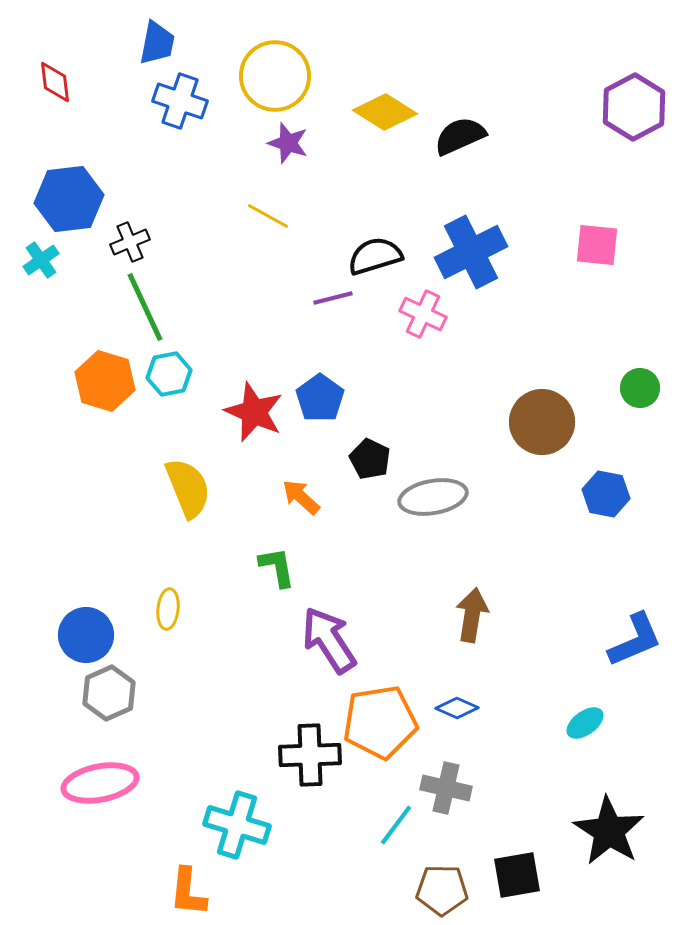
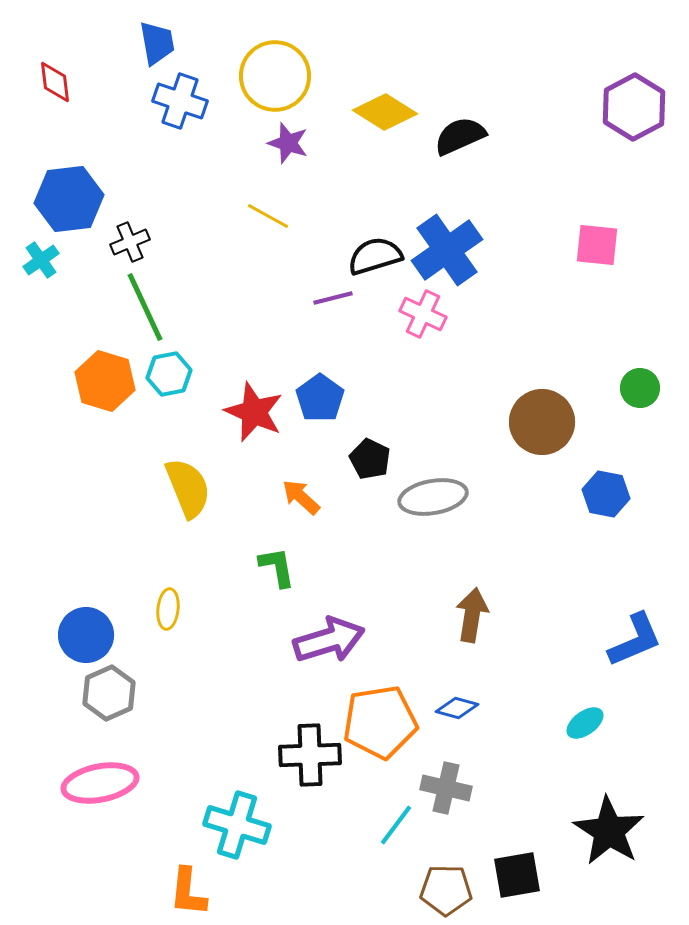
blue trapezoid at (157, 43): rotated 21 degrees counterclockwise
blue cross at (471, 252): moved 24 px left, 2 px up; rotated 8 degrees counterclockwise
purple arrow at (329, 640): rotated 106 degrees clockwise
blue diamond at (457, 708): rotated 9 degrees counterclockwise
brown pentagon at (442, 890): moved 4 px right
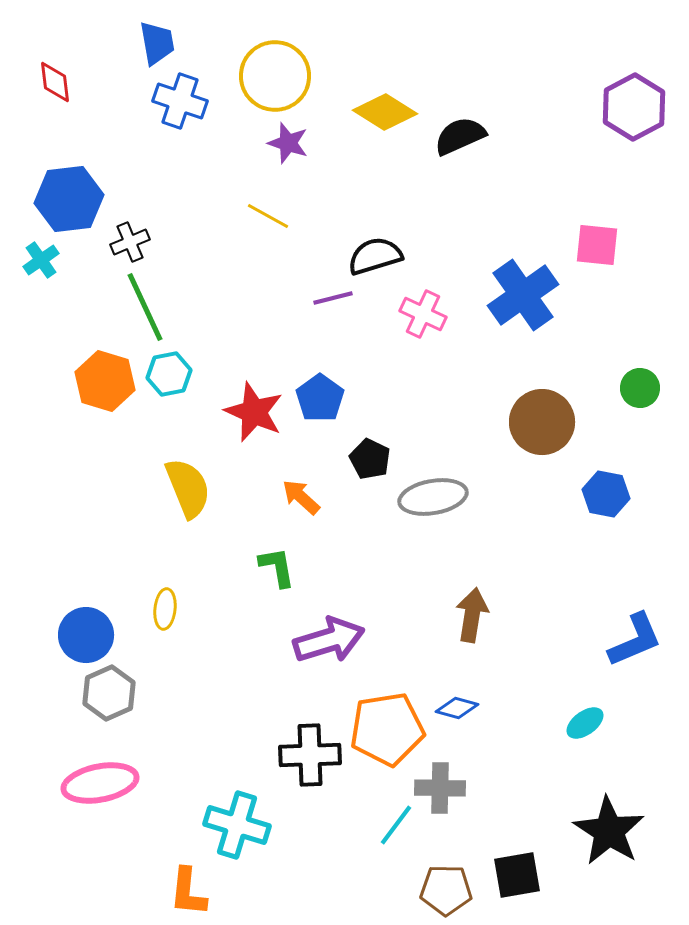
blue cross at (447, 250): moved 76 px right, 45 px down
yellow ellipse at (168, 609): moved 3 px left
orange pentagon at (380, 722): moved 7 px right, 7 px down
gray cross at (446, 788): moved 6 px left; rotated 12 degrees counterclockwise
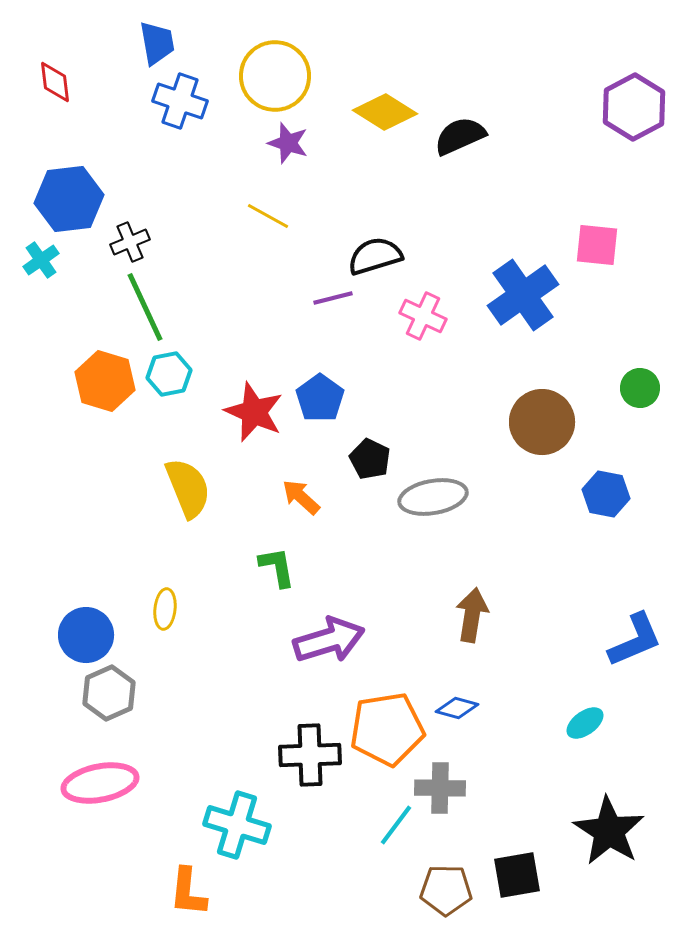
pink cross at (423, 314): moved 2 px down
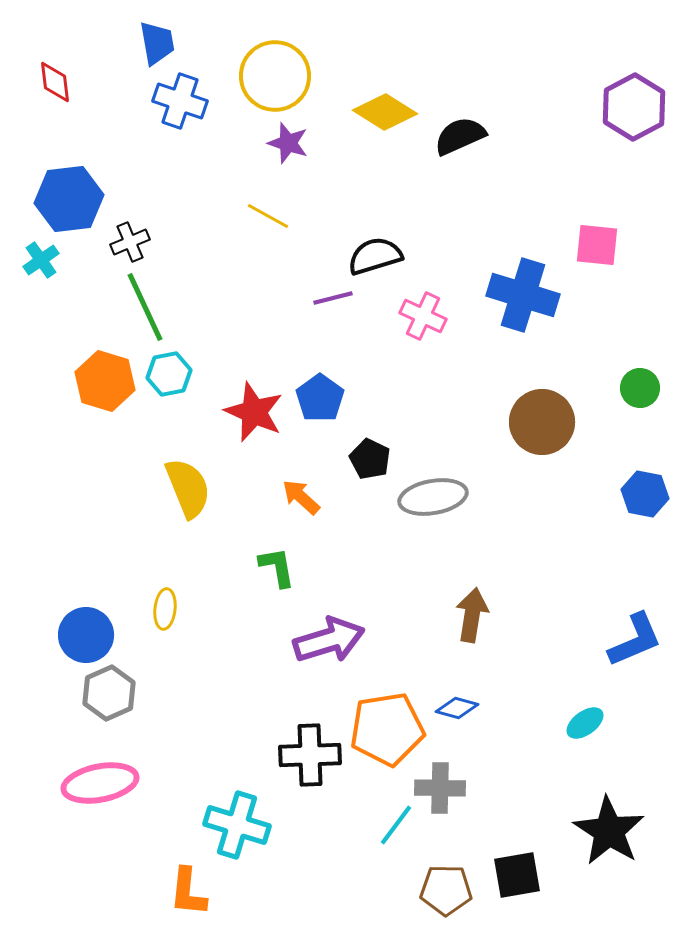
blue cross at (523, 295): rotated 38 degrees counterclockwise
blue hexagon at (606, 494): moved 39 px right
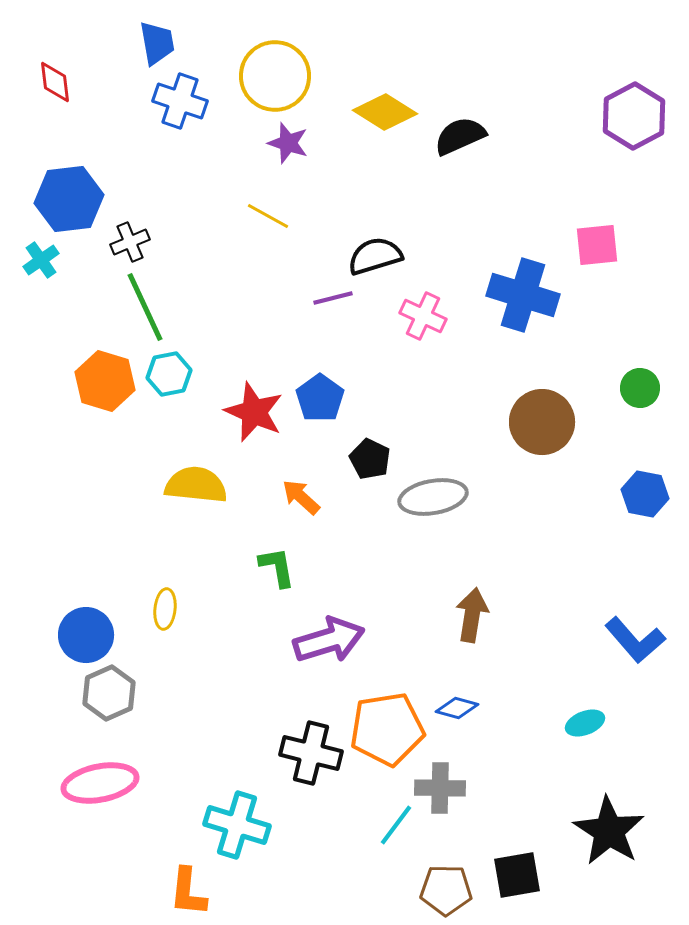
purple hexagon at (634, 107): moved 9 px down
pink square at (597, 245): rotated 12 degrees counterclockwise
yellow semicircle at (188, 488): moved 8 px right, 3 px up; rotated 62 degrees counterclockwise
blue L-shape at (635, 640): rotated 72 degrees clockwise
cyan ellipse at (585, 723): rotated 15 degrees clockwise
black cross at (310, 755): moved 1 px right, 2 px up; rotated 16 degrees clockwise
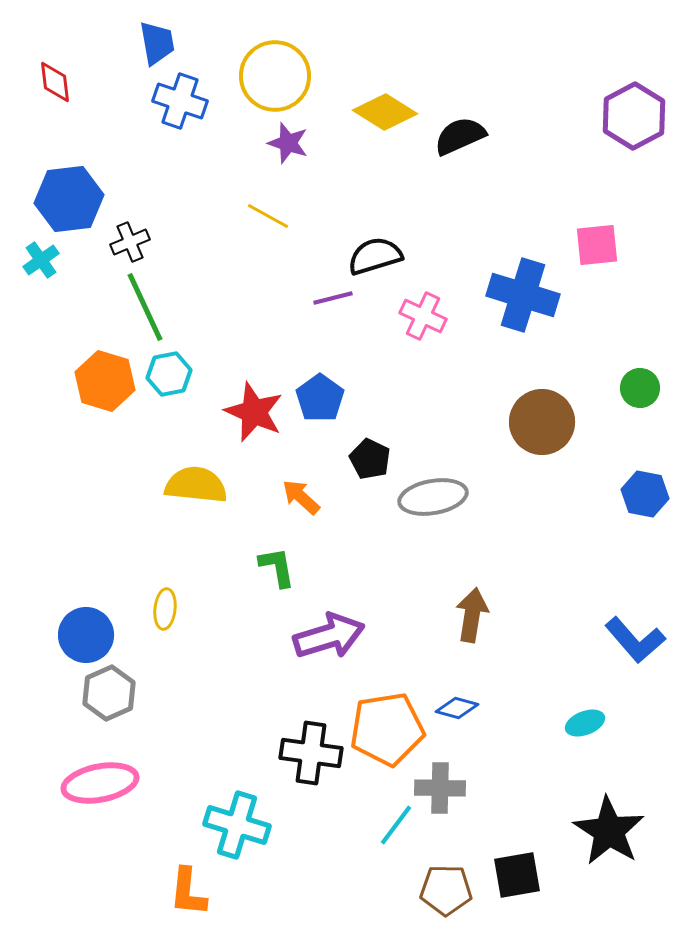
purple arrow at (329, 640): moved 4 px up
black cross at (311, 753): rotated 6 degrees counterclockwise
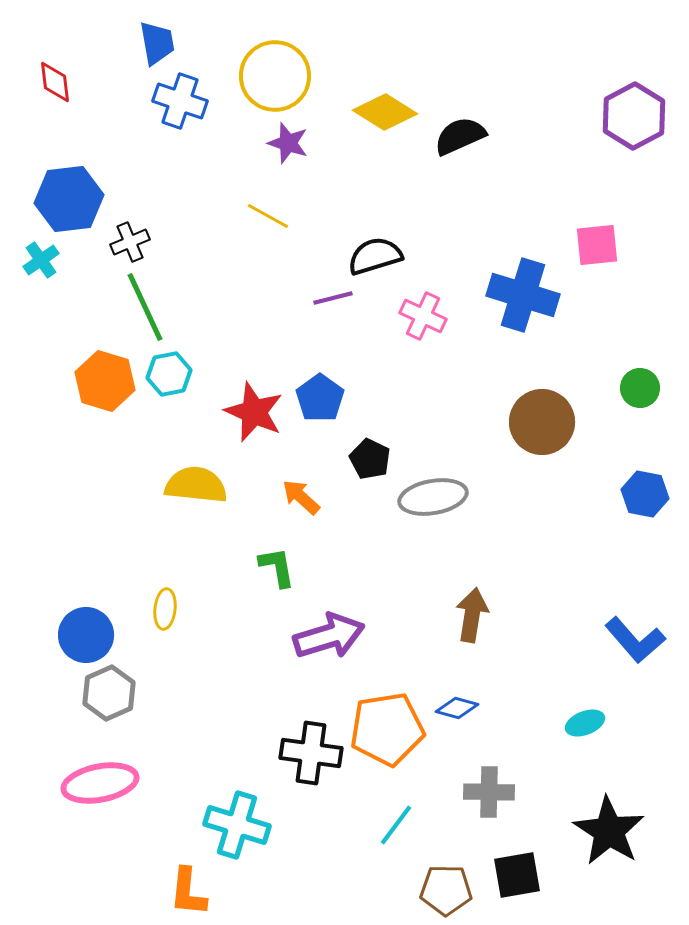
gray cross at (440, 788): moved 49 px right, 4 px down
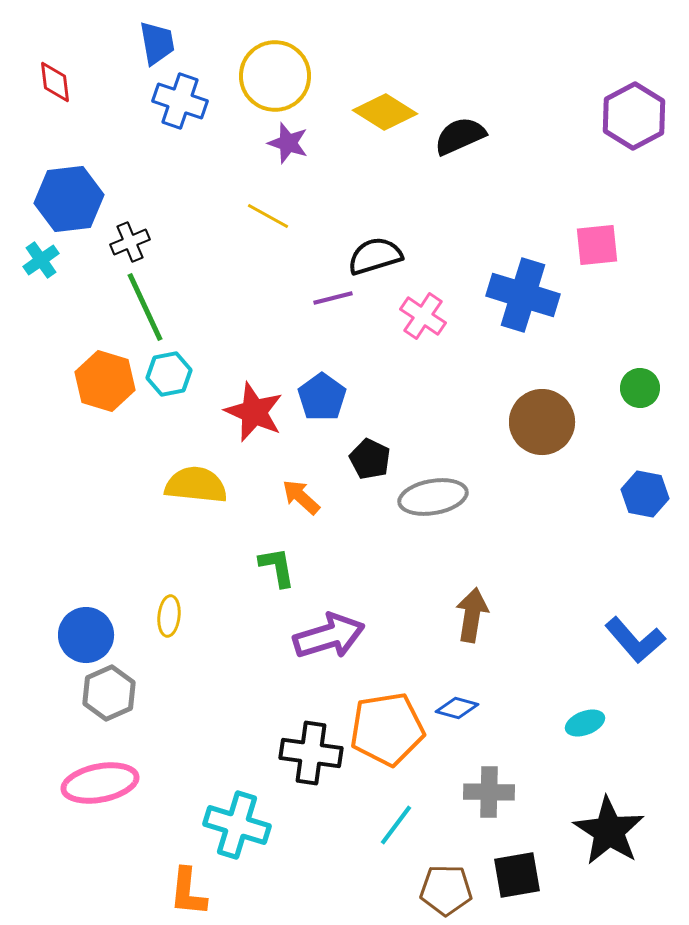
pink cross at (423, 316): rotated 9 degrees clockwise
blue pentagon at (320, 398): moved 2 px right, 1 px up
yellow ellipse at (165, 609): moved 4 px right, 7 px down
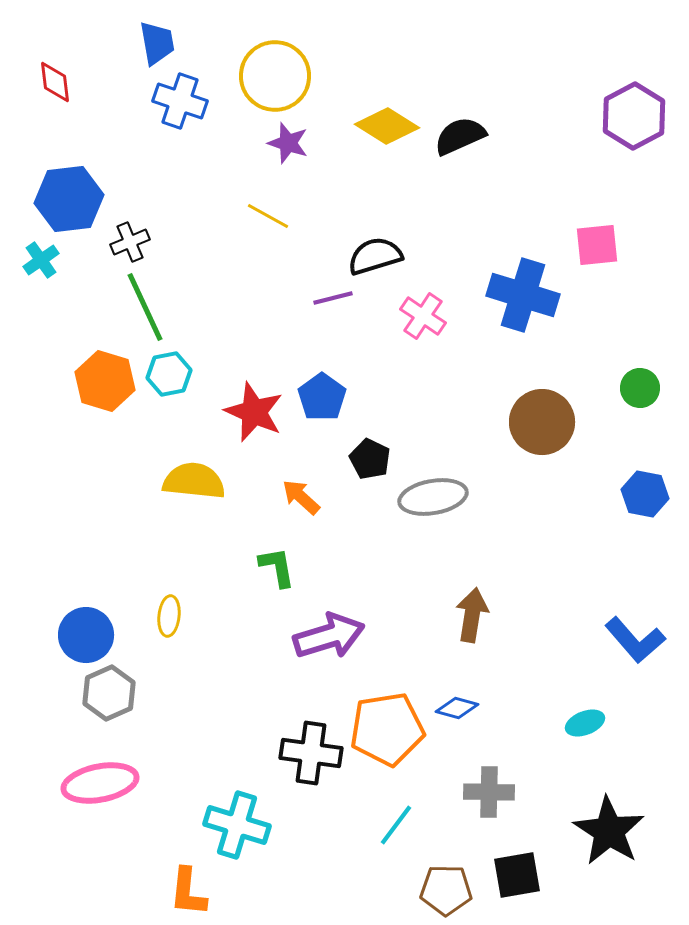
yellow diamond at (385, 112): moved 2 px right, 14 px down
yellow semicircle at (196, 485): moved 2 px left, 4 px up
